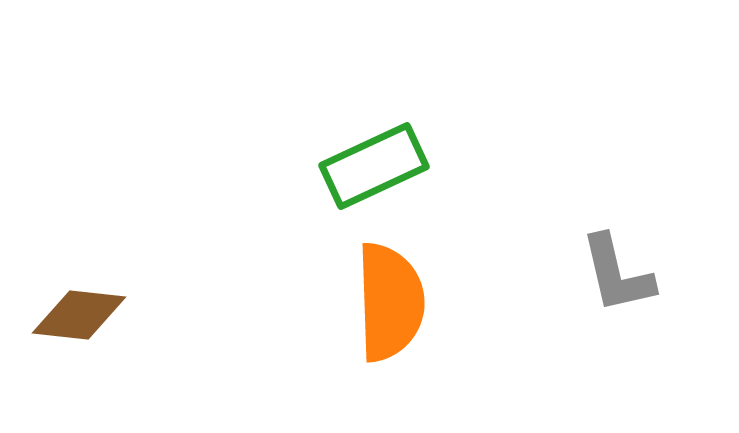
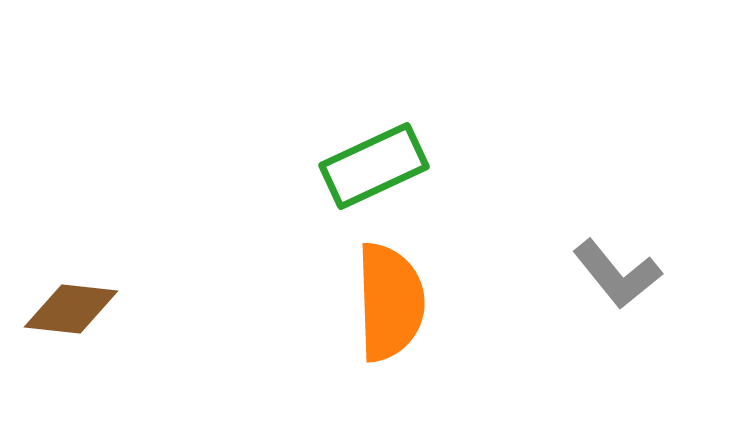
gray L-shape: rotated 26 degrees counterclockwise
brown diamond: moved 8 px left, 6 px up
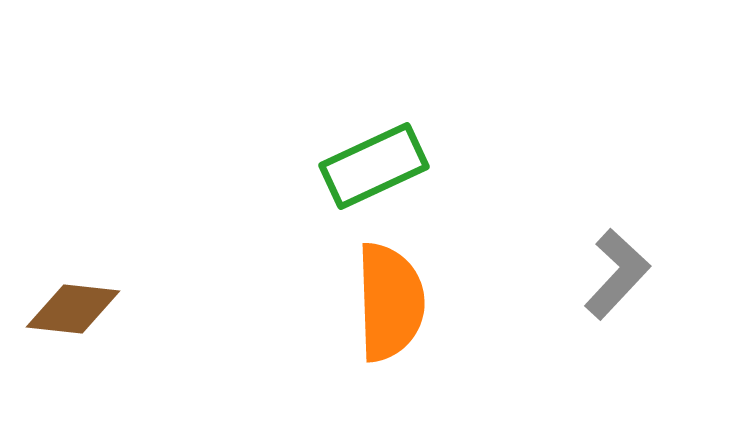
gray L-shape: rotated 98 degrees counterclockwise
brown diamond: moved 2 px right
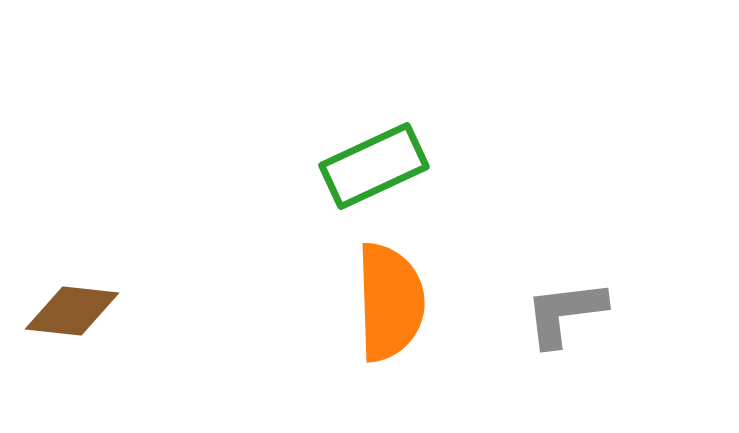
gray L-shape: moved 52 px left, 39 px down; rotated 140 degrees counterclockwise
brown diamond: moved 1 px left, 2 px down
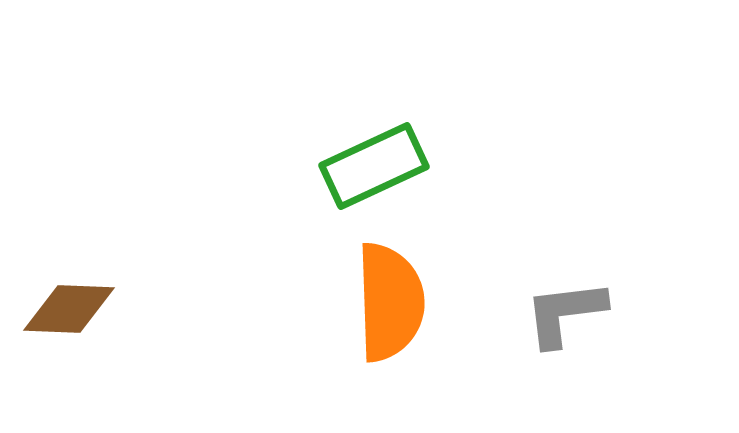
brown diamond: moved 3 px left, 2 px up; rotated 4 degrees counterclockwise
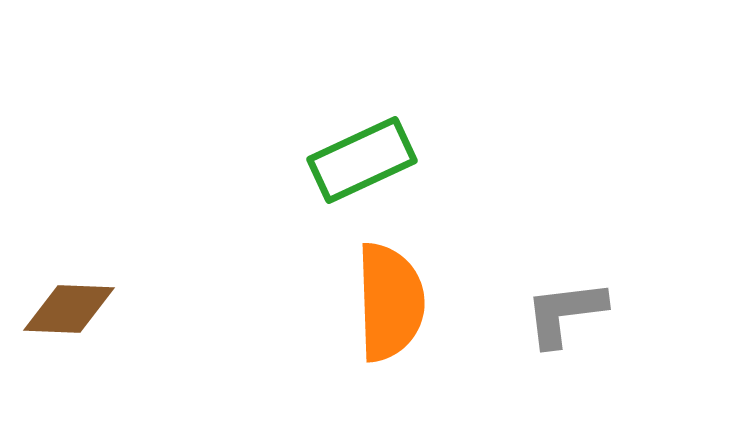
green rectangle: moved 12 px left, 6 px up
